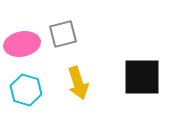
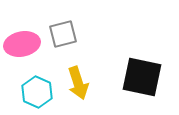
black square: rotated 12 degrees clockwise
cyan hexagon: moved 11 px right, 2 px down; rotated 8 degrees clockwise
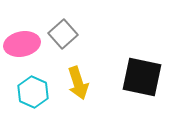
gray square: rotated 28 degrees counterclockwise
cyan hexagon: moved 4 px left
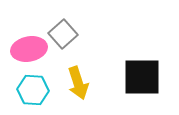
pink ellipse: moved 7 px right, 5 px down
black square: rotated 12 degrees counterclockwise
cyan hexagon: moved 2 px up; rotated 20 degrees counterclockwise
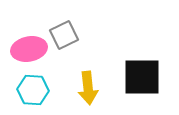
gray square: moved 1 px right, 1 px down; rotated 16 degrees clockwise
yellow arrow: moved 10 px right, 5 px down; rotated 12 degrees clockwise
